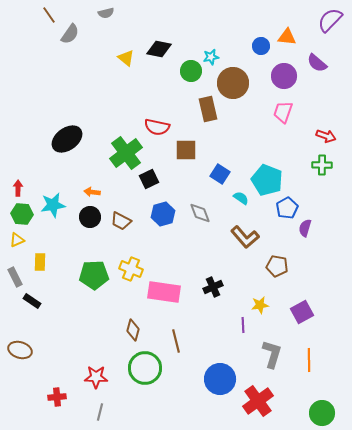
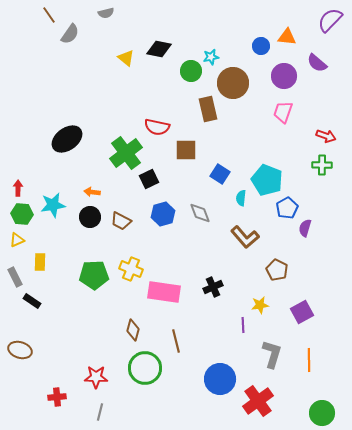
cyan semicircle at (241, 198): rotated 119 degrees counterclockwise
brown pentagon at (277, 266): moved 4 px down; rotated 15 degrees clockwise
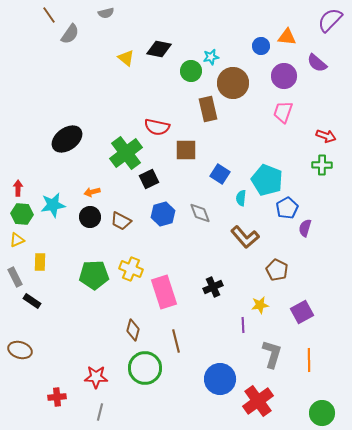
orange arrow at (92, 192): rotated 21 degrees counterclockwise
pink rectangle at (164, 292): rotated 64 degrees clockwise
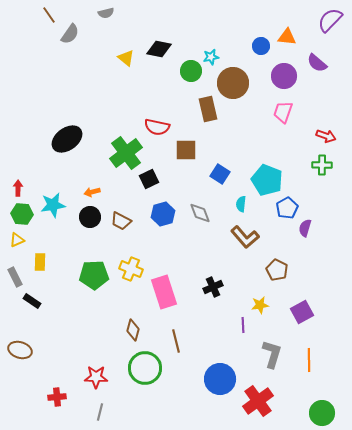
cyan semicircle at (241, 198): moved 6 px down
